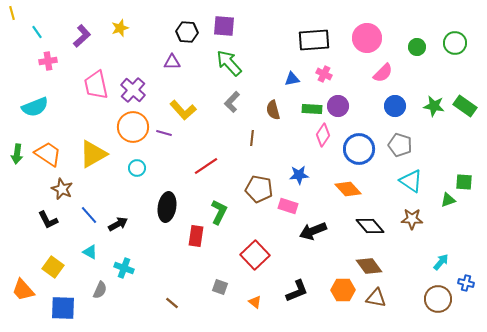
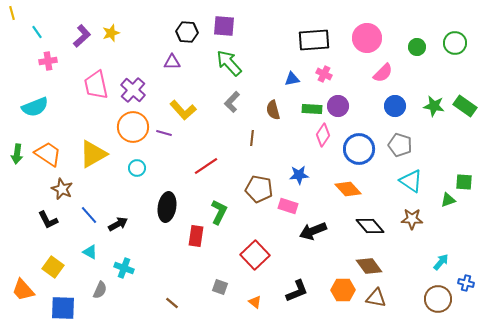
yellow star at (120, 28): moved 9 px left, 5 px down
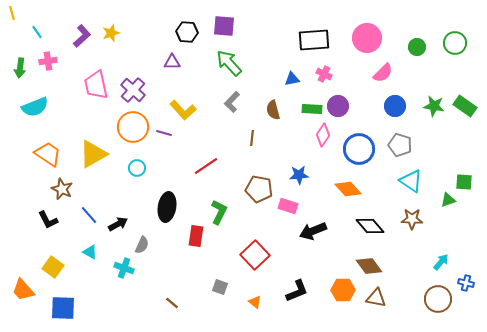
green arrow at (17, 154): moved 3 px right, 86 px up
gray semicircle at (100, 290): moved 42 px right, 45 px up
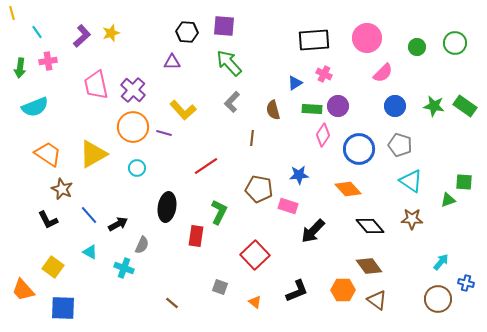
blue triangle at (292, 79): moved 3 px right, 4 px down; rotated 21 degrees counterclockwise
black arrow at (313, 231): rotated 24 degrees counterclockwise
brown triangle at (376, 298): moved 1 px right, 2 px down; rotated 25 degrees clockwise
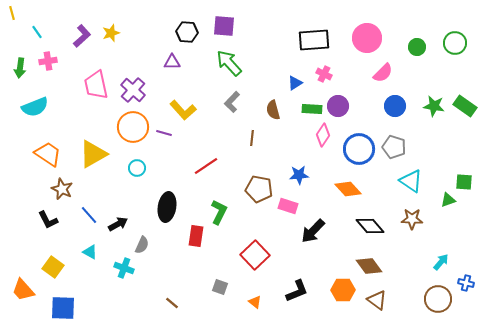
gray pentagon at (400, 145): moved 6 px left, 2 px down
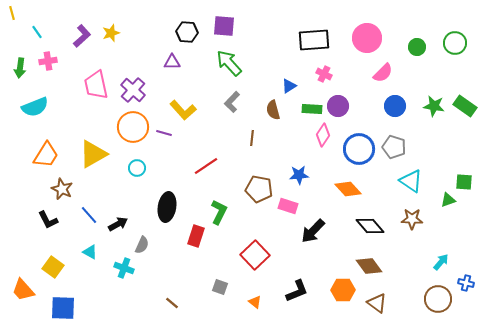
blue triangle at (295, 83): moved 6 px left, 3 px down
orange trapezoid at (48, 154): moved 2 px left, 1 px down; rotated 88 degrees clockwise
red rectangle at (196, 236): rotated 10 degrees clockwise
brown triangle at (377, 300): moved 3 px down
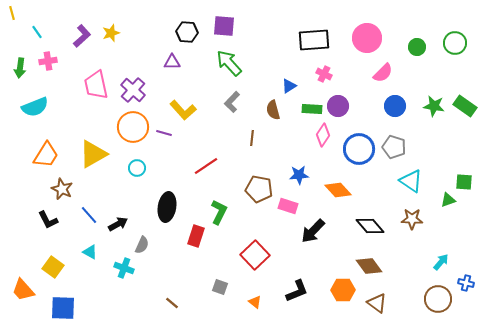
orange diamond at (348, 189): moved 10 px left, 1 px down
